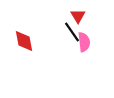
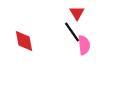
red triangle: moved 1 px left, 3 px up
pink semicircle: moved 3 px down
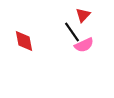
red triangle: moved 6 px right, 2 px down; rotated 14 degrees clockwise
pink semicircle: rotated 72 degrees clockwise
